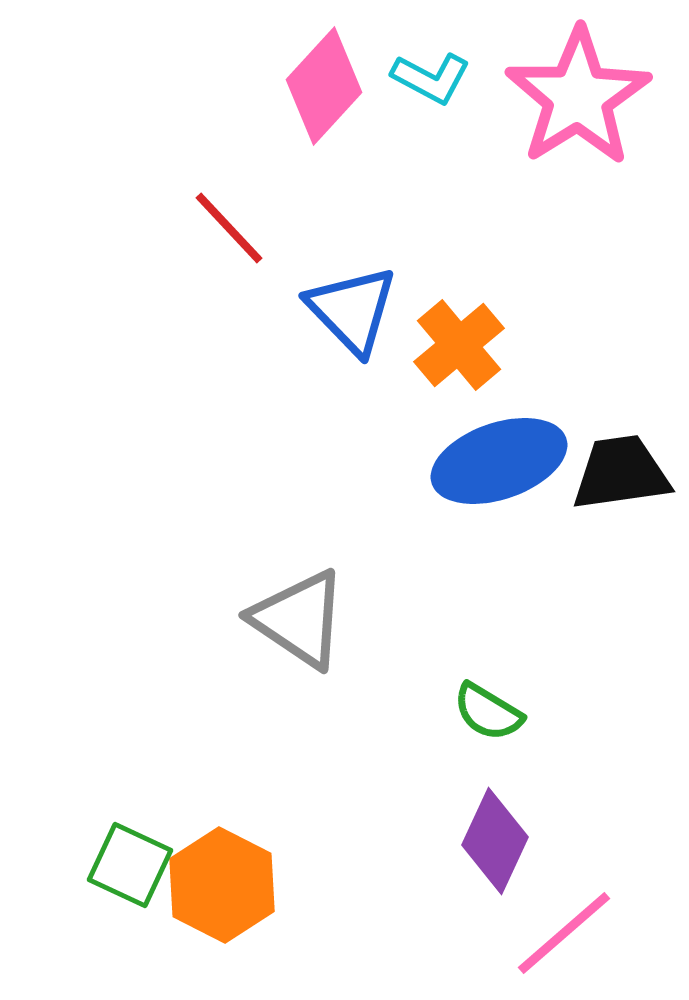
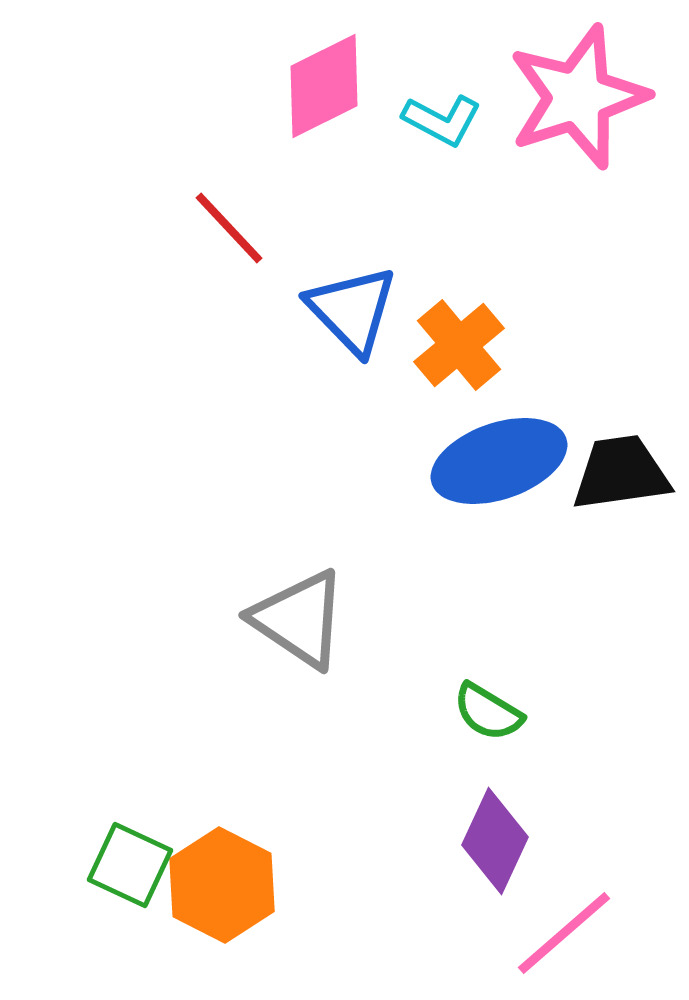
cyan L-shape: moved 11 px right, 42 px down
pink diamond: rotated 21 degrees clockwise
pink star: rotated 14 degrees clockwise
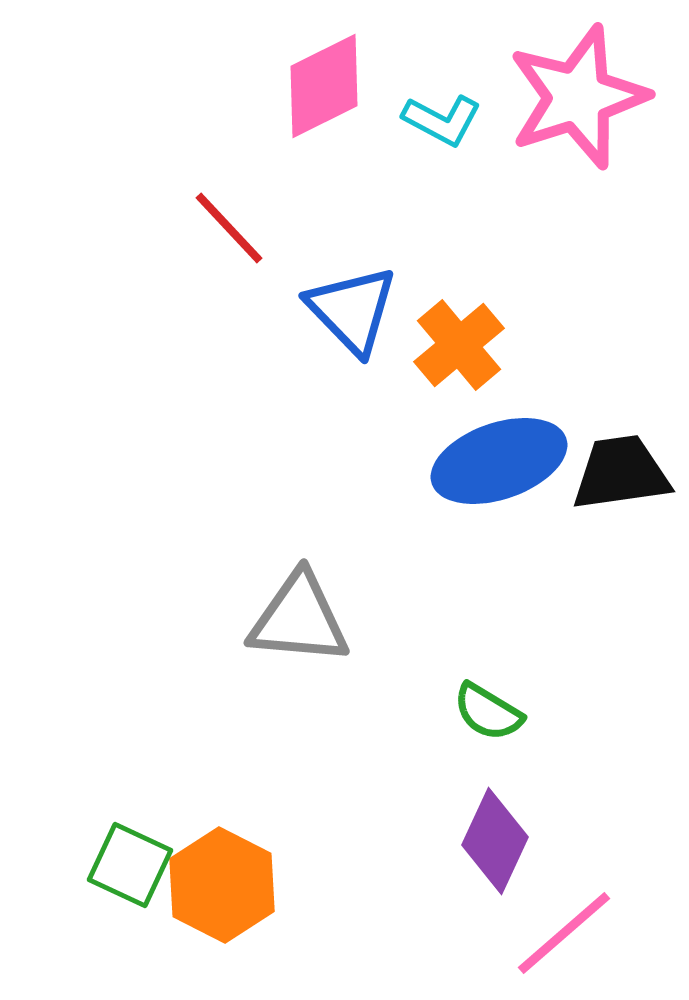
gray triangle: rotated 29 degrees counterclockwise
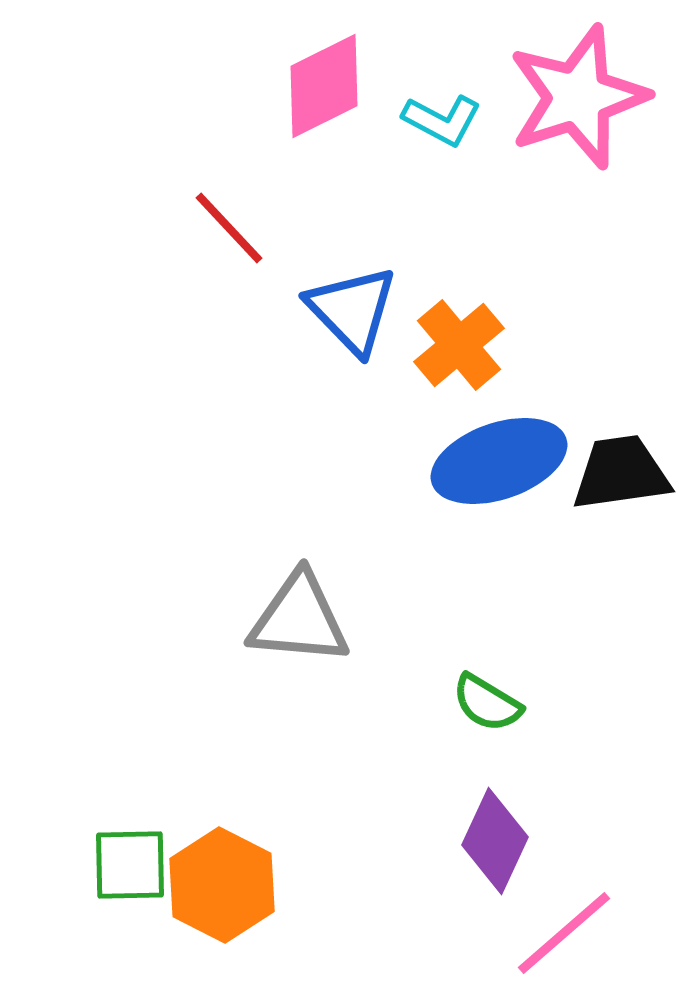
green semicircle: moved 1 px left, 9 px up
green square: rotated 26 degrees counterclockwise
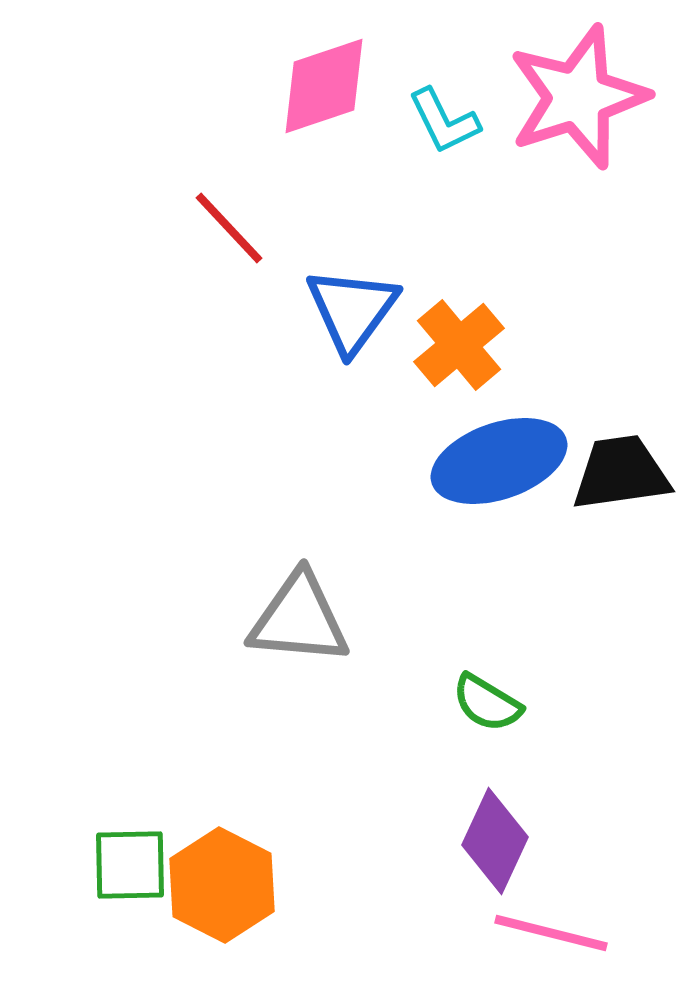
pink diamond: rotated 8 degrees clockwise
cyan L-shape: moved 2 px right, 1 px down; rotated 36 degrees clockwise
blue triangle: rotated 20 degrees clockwise
pink line: moved 13 px left; rotated 55 degrees clockwise
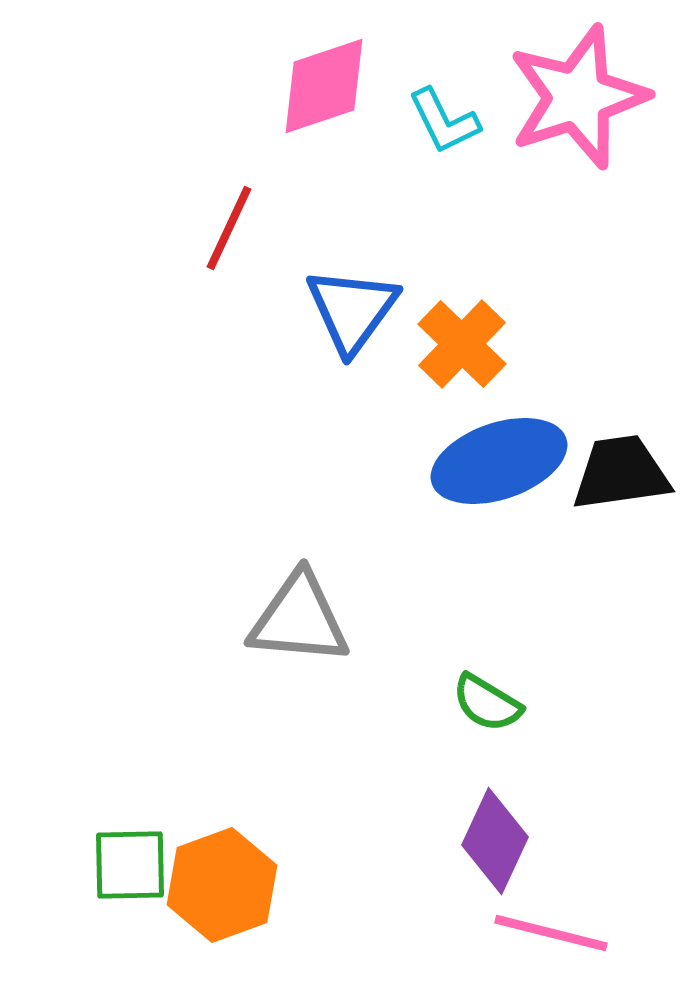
red line: rotated 68 degrees clockwise
orange cross: moved 3 px right, 1 px up; rotated 6 degrees counterclockwise
orange hexagon: rotated 13 degrees clockwise
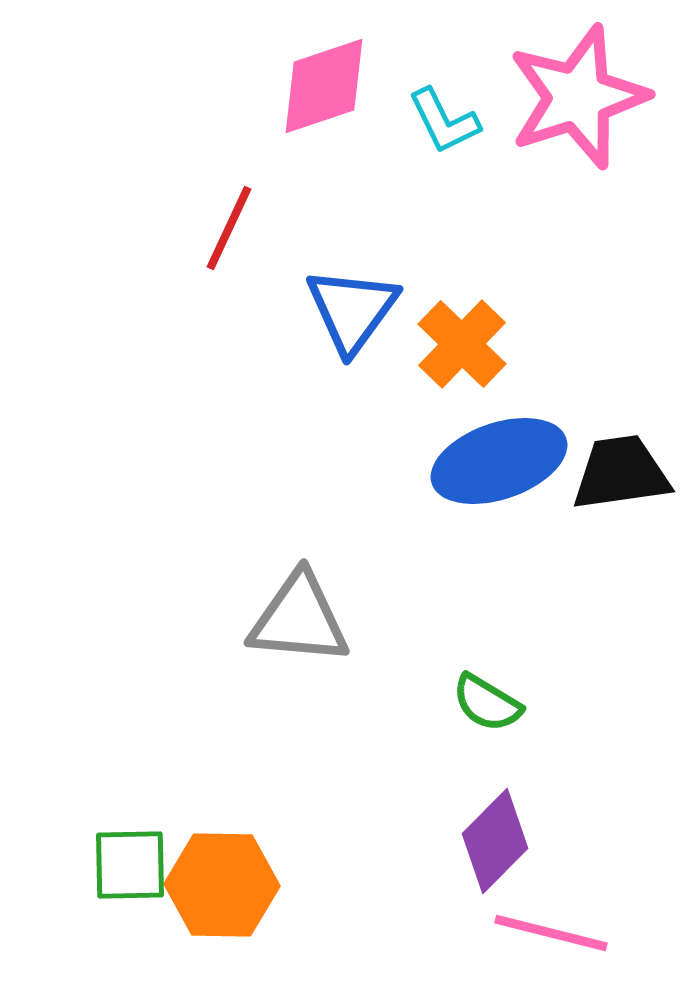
purple diamond: rotated 20 degrees clockwise
orange hexagon: rotated 21 degrees clockwise
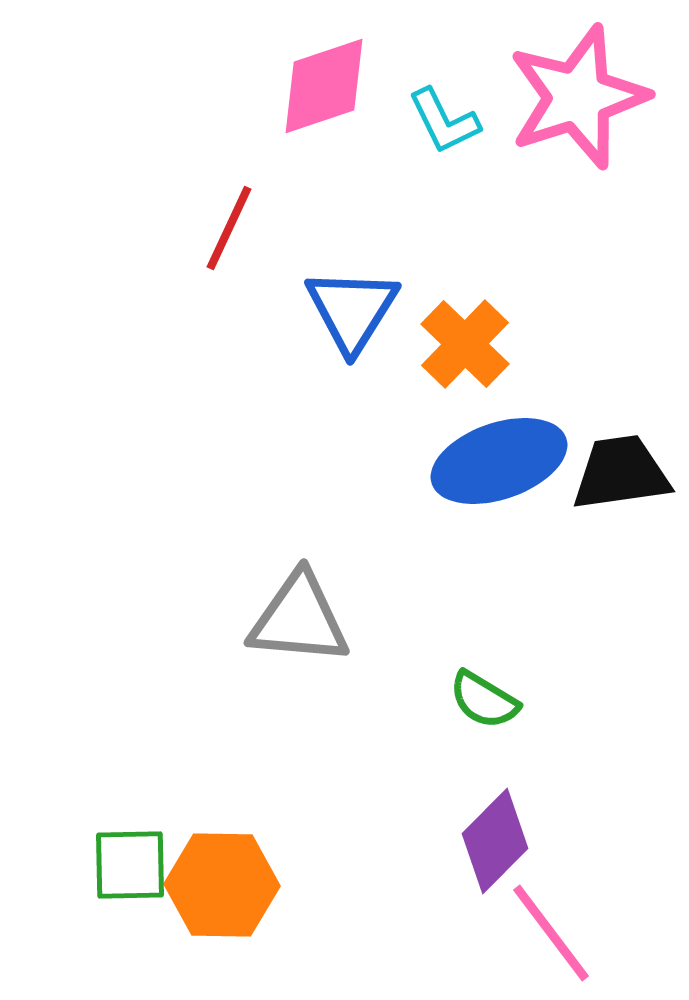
blue triangle: rotated 4 degrees counterclockwise
orange cross: moved 3 px right
green semicircle: moved 3 px left, 3 px up
pink line: rotated 39 degrees clockwise
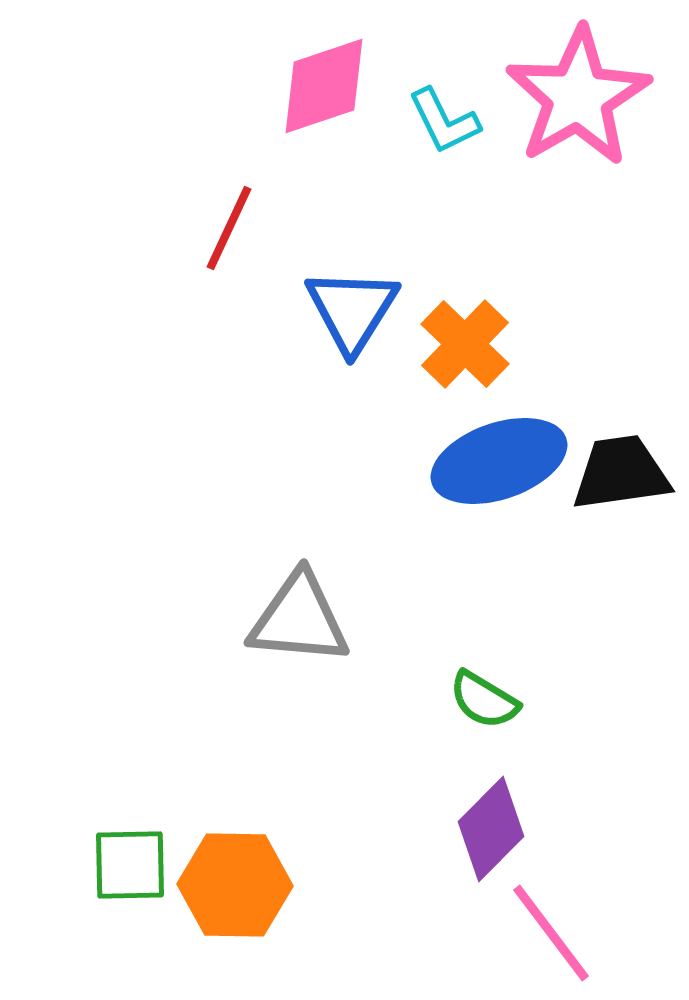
pink star: rotated 12 degrees counterclockwise
purple diamond: moved 4 px left, 12 px up
orange hexagon: moved 13 px right
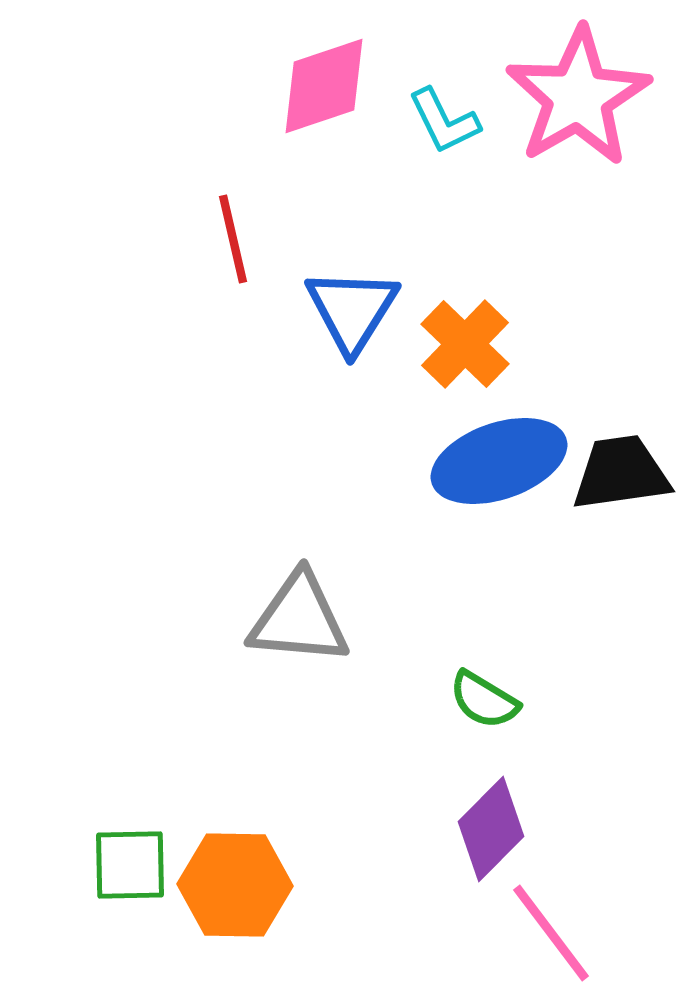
red line: moved 4 px right, 11 px down; rotated 38 degrees counterclockwise
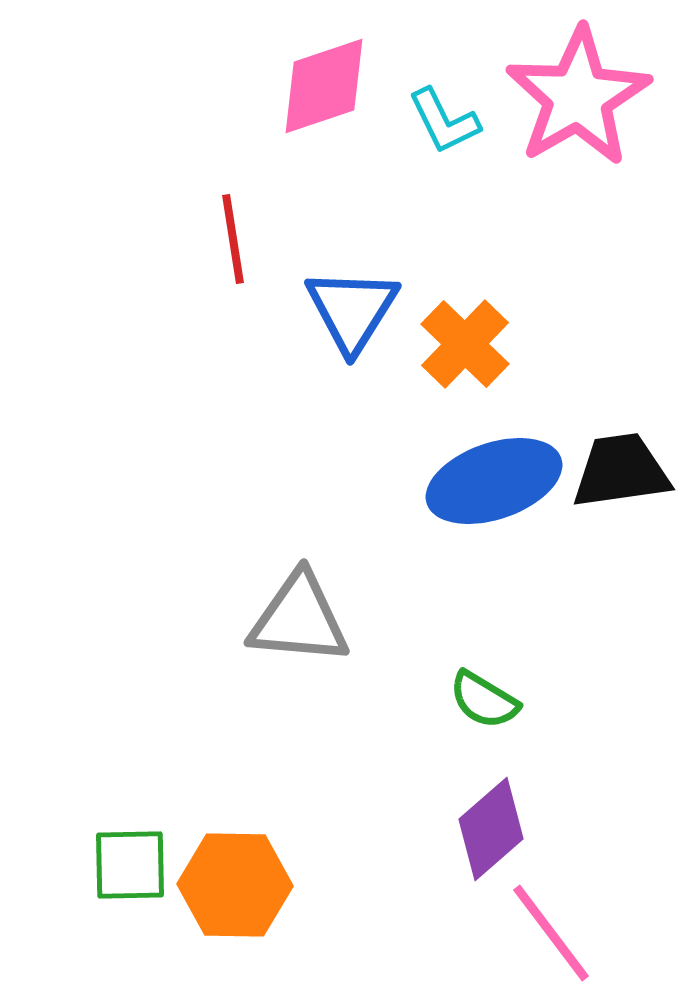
red line: rotated 4 degrees clockwise
blue ellipse: moved 5 px left, 20 px down
black trapezoid: moved 2 px up
purple diamond: rotated 4 degrees clockwise
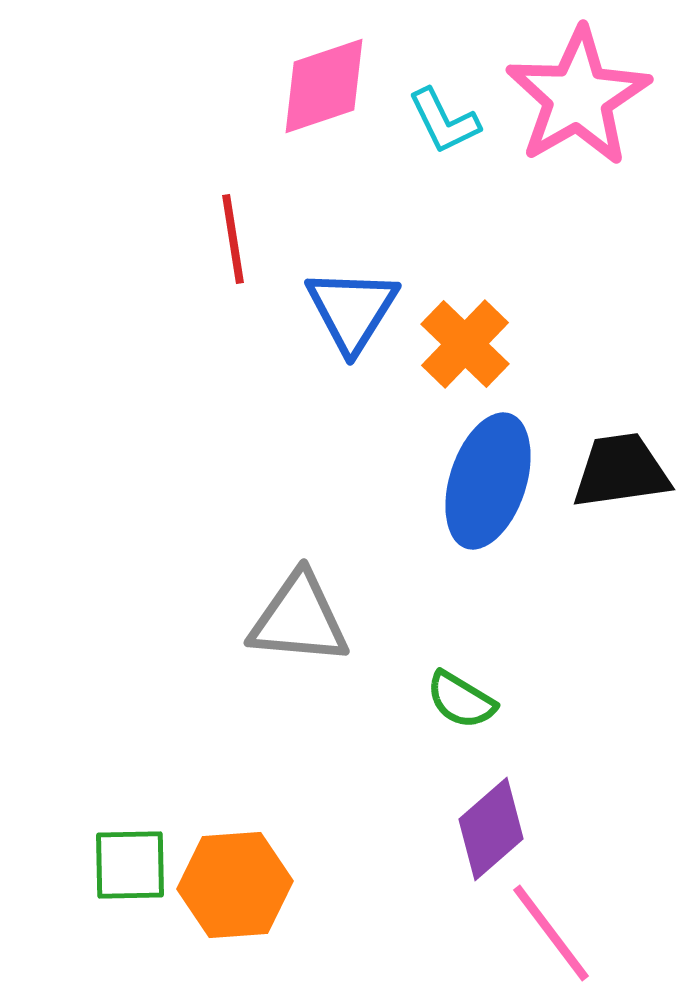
blue ellipse: moved 6 px left; rotated 53 degrees counterclockwise
green semicircle: moved 23 px left
orange hexagon: rotated 5 degrees counterclockwise
